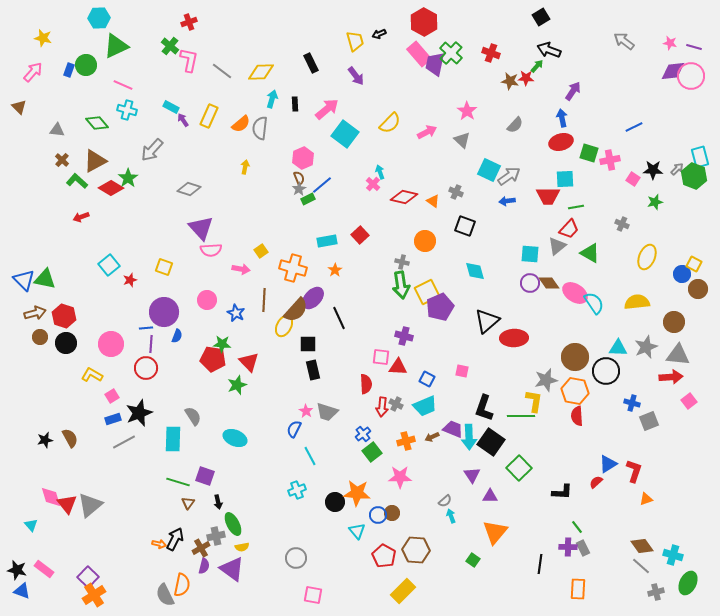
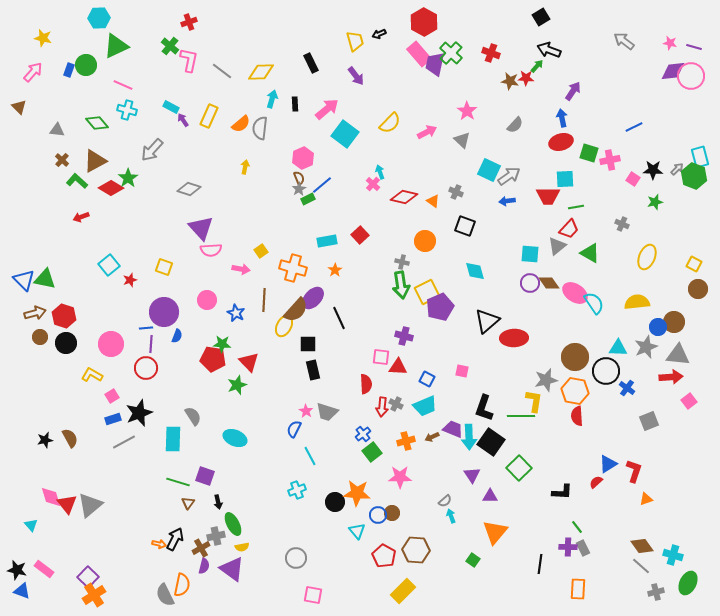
blue circle at (682, 274): moved 24 px left, 53 px down
blue cross at (632, 403): moved 5 px left, 15 px up; rotated 21 degrees clockwise
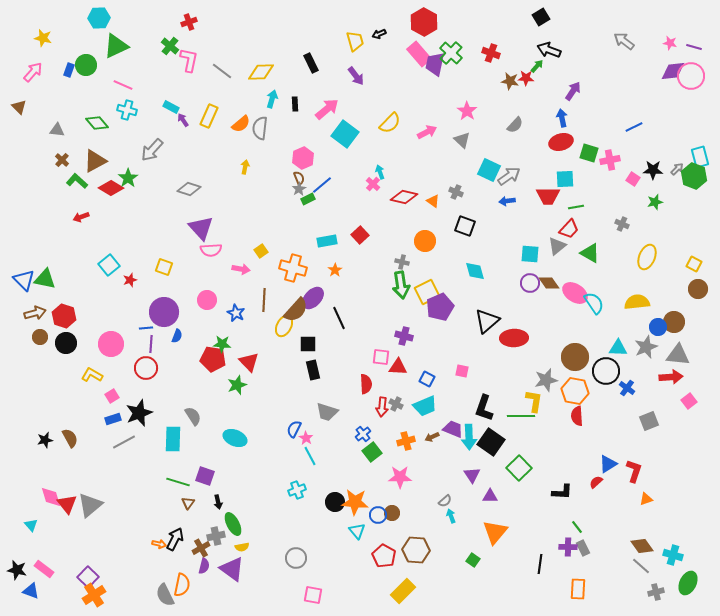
pink star at (306, 411): moved 27 px down
orange star at (357, 493): moved 2 px left, 9 px down
blue triangle at (22, 591): moved 9 px right
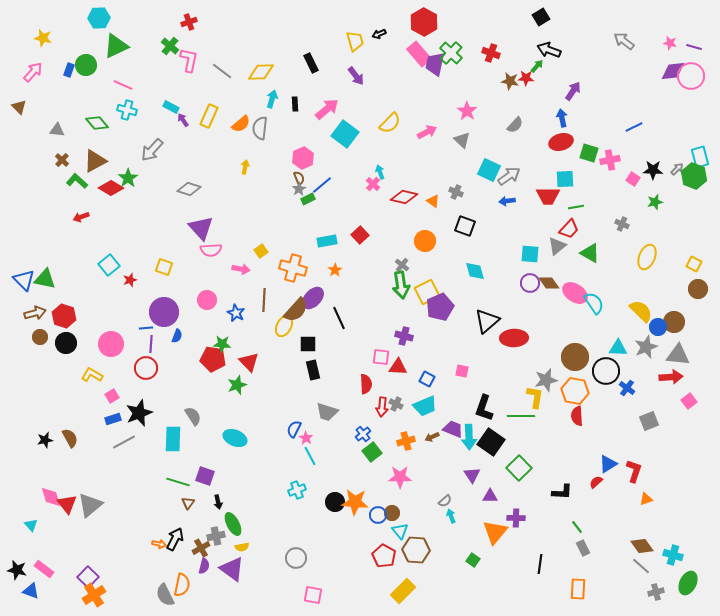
gray cross at (402, 262): moved 3 px down; rotated 24 degrees clockwise
yellow semicircle at (637, 302): moved 4 px right, 9 px down; rotated 50 degrees clockwise
yellow L-shape at (534, 401): moved 1 px right, 4 px up
cyan triangle at (357, 531): moved 43 px right
purple cross at (568, 547): moved 52 px left, 29 px up
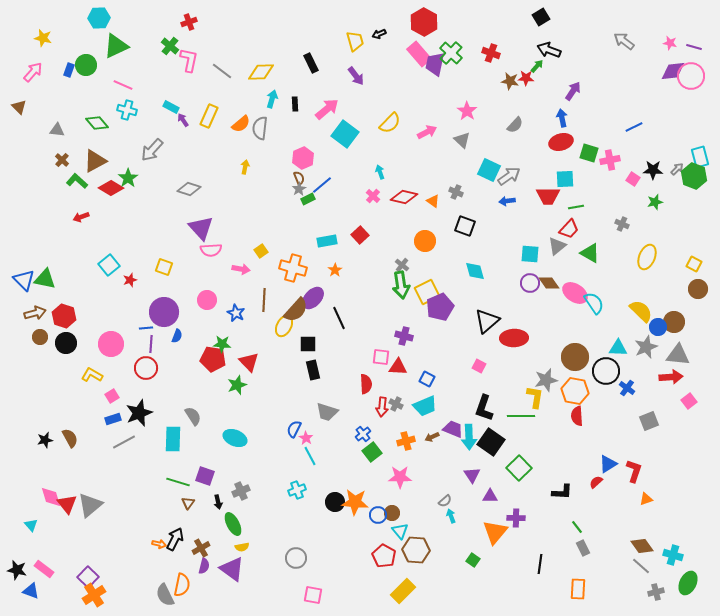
pink cross at (373, 184): moved 12 px down
pink square at (462, 371): moved 17 px right, 5 px up; rotated 16 degrees clockwise
gray cross at (216, 536): moved 25 px right, 45 px up; rotated 12 degrees counterclockwise
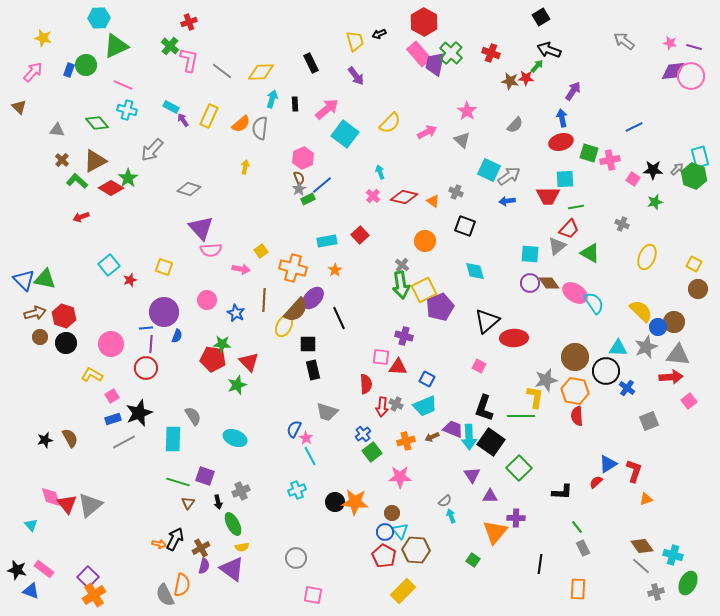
yellow square at (427, 292): moved 3 px left, 2 px up
blue circle at (378, 515): moved 7 px right, 17 px down
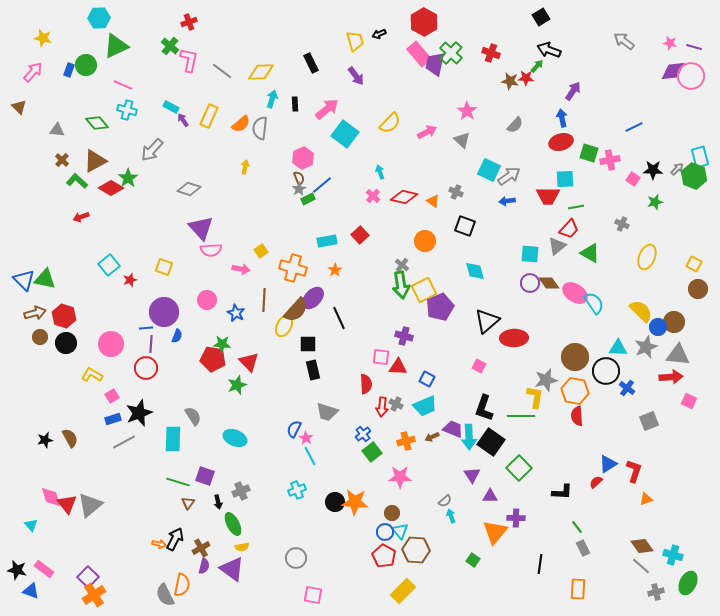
pink square at (689, 401): rotated 28 degrees counterclockwise
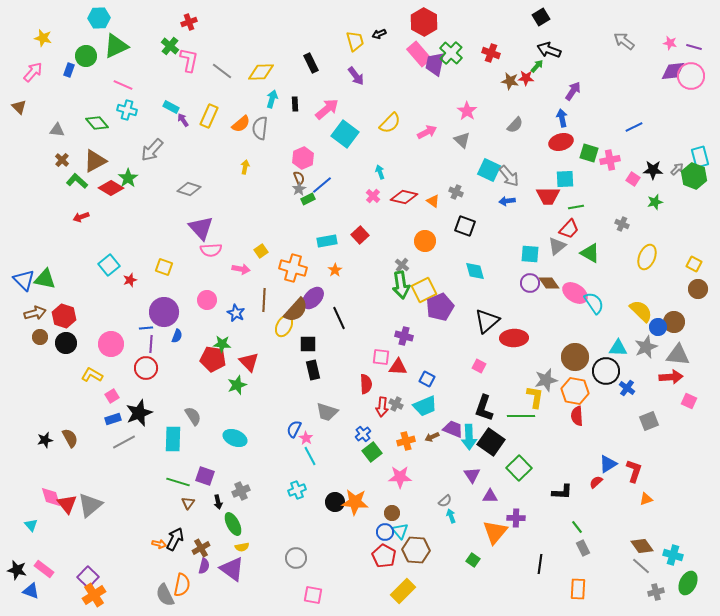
green circle at (86, 65): moved 9 px up
gray arrow at (509, 176): rotated 85 degrees clockwise
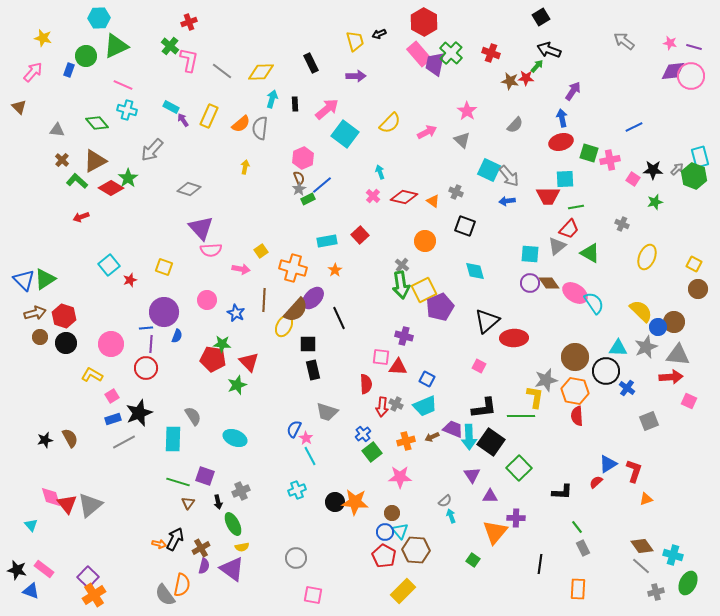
purple arrow at (356, 76): rotated 54 degrees counterclockwise
green triangle at (45, 279): rotated 45 degrees counterclockwise
black L-shape at (484, 408): rotated 116 degrees counterclockwise
gray semicircle at (165, 595): rotated 10 degrees counterclockwise
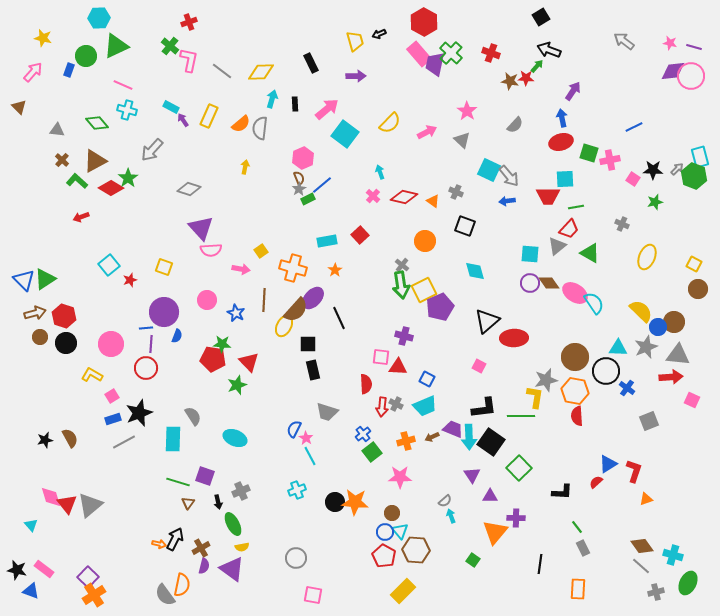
pink square at (689, 401): moved 3 px right, 1 px up
